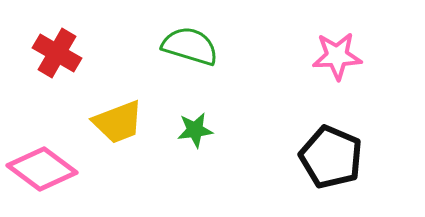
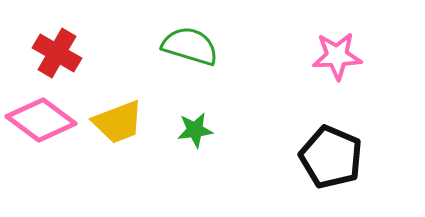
pink diamond: moved 1 px left, 49 px up
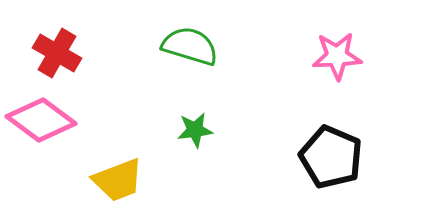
yellow trapezoid: moved 58 px down
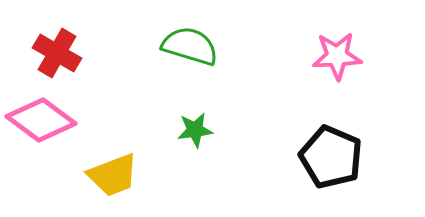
yellow trapezoid: moved 5 px left, 5 px up
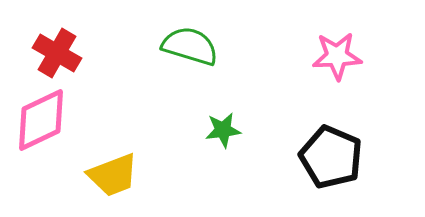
pink diamond: rotated 62 degrees counterclockwise
green star: moved 28 px right
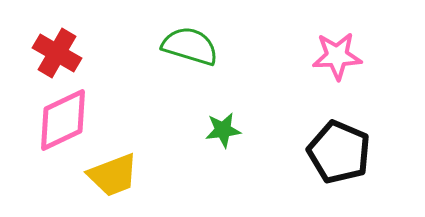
pink diamond: moved 22 px right
black pentagon: moved 8 px right, 5 px up
